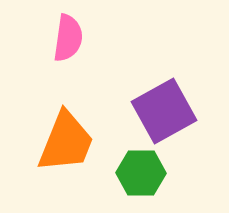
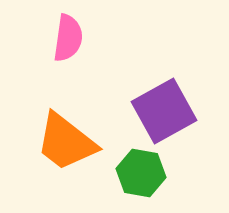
orange trapezoid: rotated 106 degrees clockwise
green hexagon: rotated 9 degrees clockwise
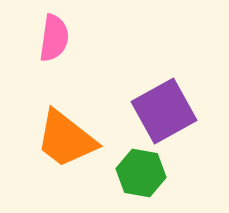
pink semicircle: moved 14 px left
orange trapezoid: moved 3 px up
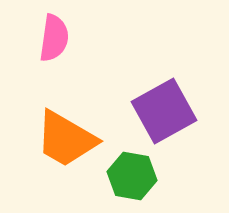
orange trapezoid: rotated 8 degrees counterclockwise
green hexagon: moved 9 px left, 3 px down
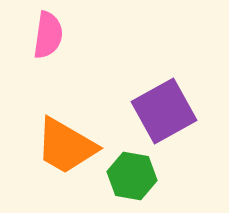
pink semicircle: moved 6 px left, 3 px up
orange trapezoid: moved 7 px down
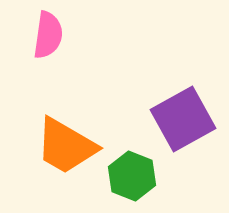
purple square: moved 19 px right, 8 px down
green hexagon: rotated 12 degrees clockwise
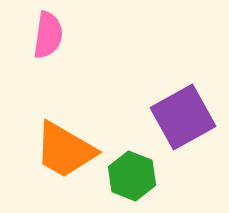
purple square: moved 2 px up
orange trapezoid: moved 1 px left, 4 px down
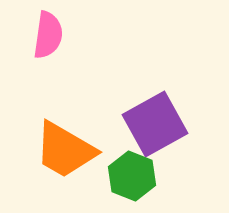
purple square: moved 28 px left, 7 px down
